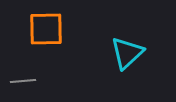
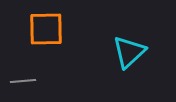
cyan triangle: moved 2 px right, 1 px up
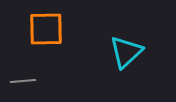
cyan triangle: moved 3 px left
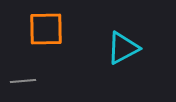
cyan triangle: moved 3 px left, 4 px up; rotated 15 degrees clockwise
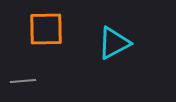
cyan triangle: moved 9 px left, 5 px up
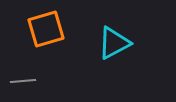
orange square: rotated 15 degrees counterclockwise
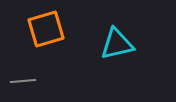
cyan triangle: moved 3 px right, 1 px down; rotated 15 degrees clockwise
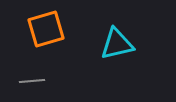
gray line: moved 9 px right
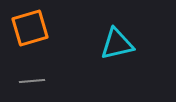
orange square: moved 16 px left, 1 px up
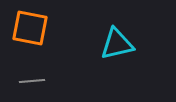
orange square: rotated 27 degrees clockwise
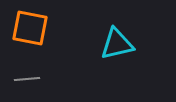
gray line: moved 5 px left, 2 px up
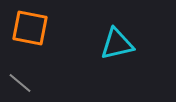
gray line: moved 7 px left, 4 px down; rotated 45 degrees clockwise
